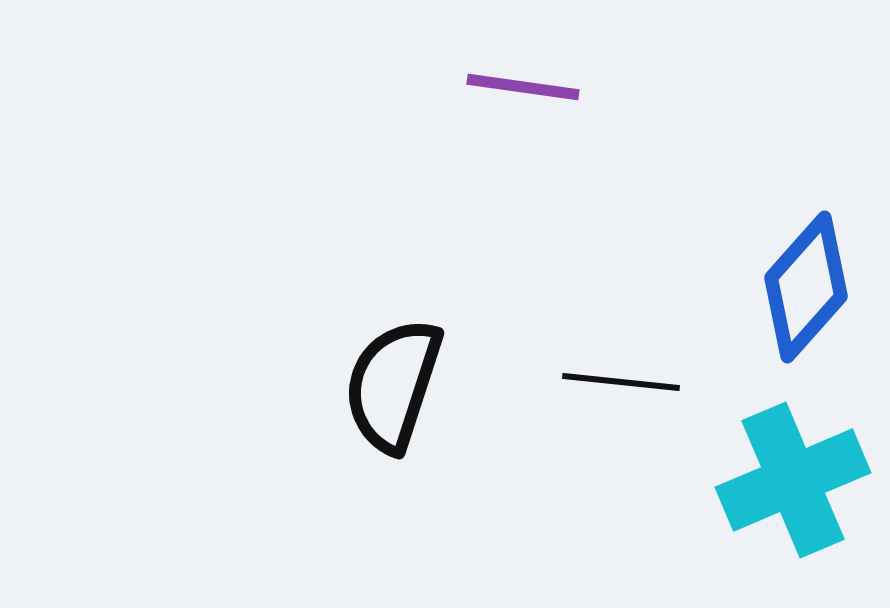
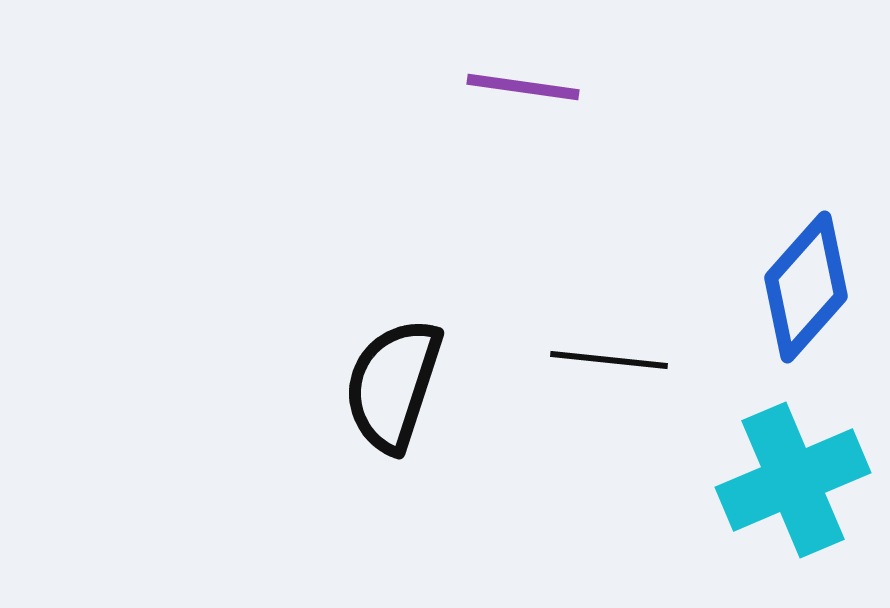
black line: moved 12 px left, 22 px up
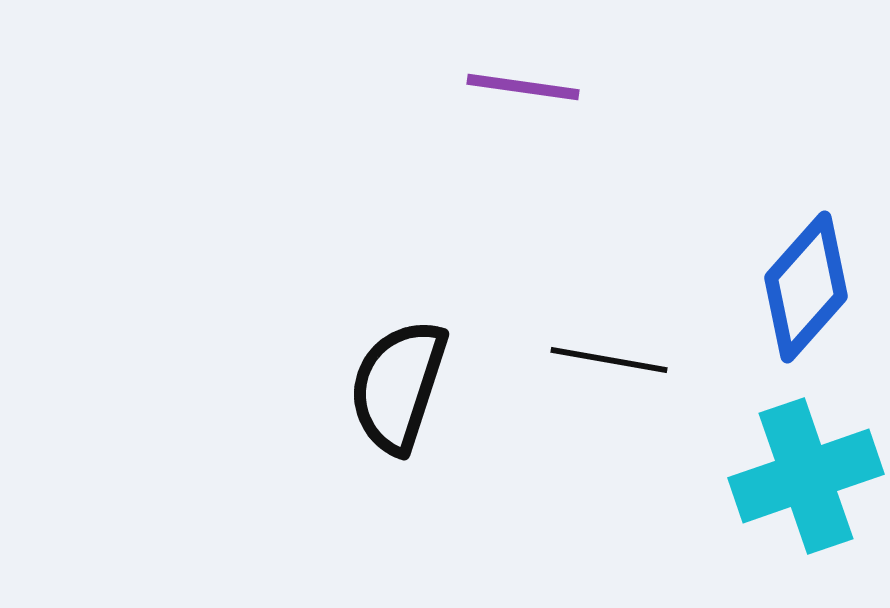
black line: rotated 4 degrees clockwise
black semicircle: moved 5 px right, 1 px down
cyan cross: moved 13 px right, 4 px up; rotated 4 degrees clockwise
